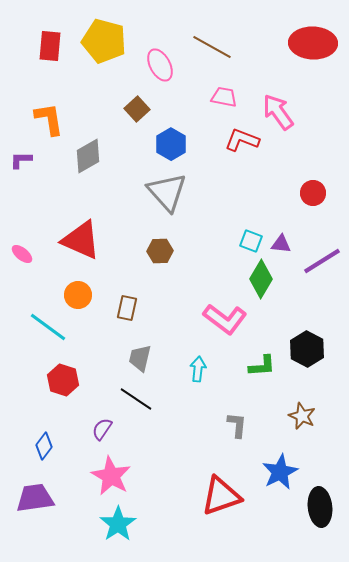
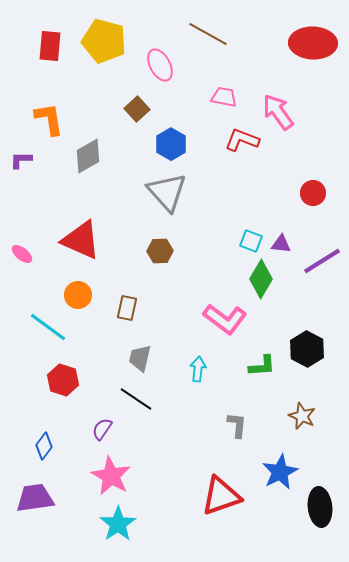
brown line at (212, 47): moved 4 px left, 13 px up
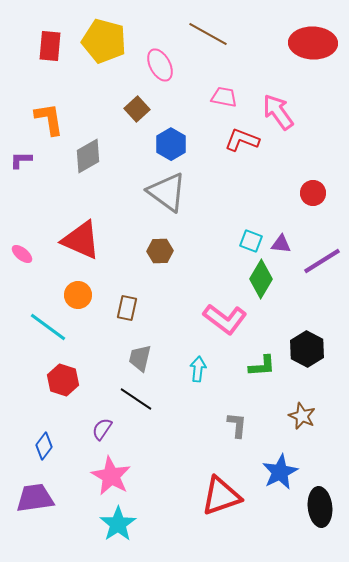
gray triangle at (167, 192): rotated 12 degrees counterclockwise
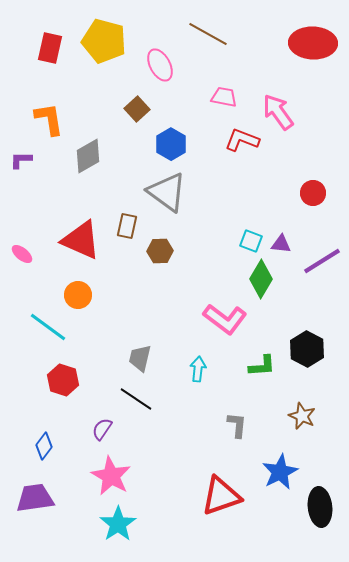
red rectangle at (50, 46): moved 2 px down; rotated 8 degrees clockwise
brown rectangle at (127, 308): moved 82 px up
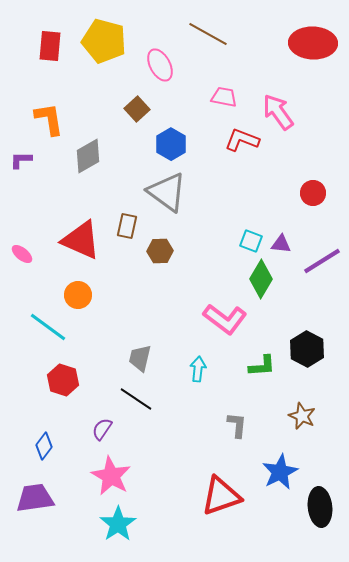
red rectangle at (50, 48): moved 2 px up; rotated 8 degrees counterclockwise
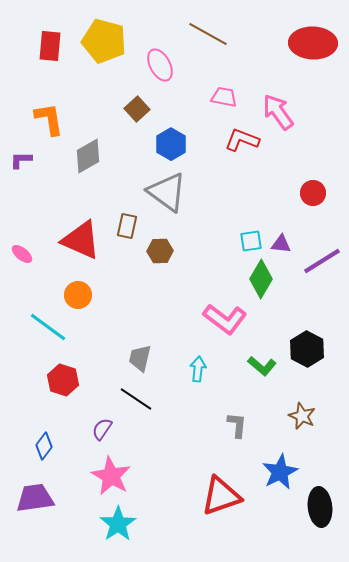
cyan square at (251, 241): rotated 30 degrees counterclockwise
green L-shape at (262, 366): rotated 44 degrees clockwise
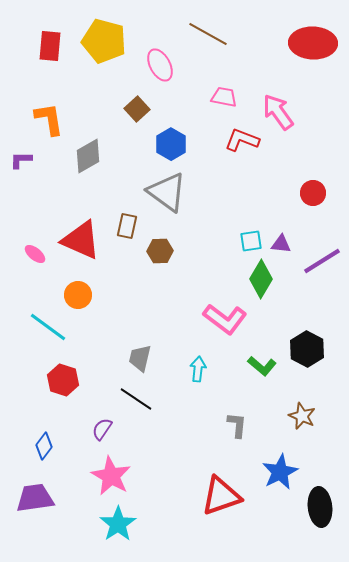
pink ellipse at (22, 254): moved 13 px right
